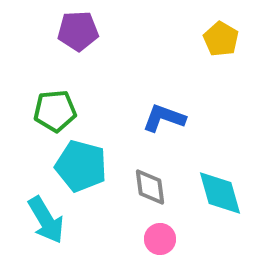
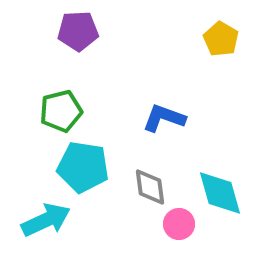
green pentagon: moved 6 px right; rotated 9 degrees counterclockwise
cyan pentagon: moved 2 px right, 1 px down; rotated 6 degrees counterclockwise
cyan arrow: rotated 84 degrees counterclockwise
pink circle: moved 19 px right, 15 px up
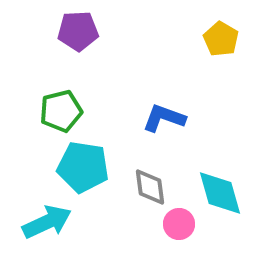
cyan arrow: moved 1 px right, 2 px down
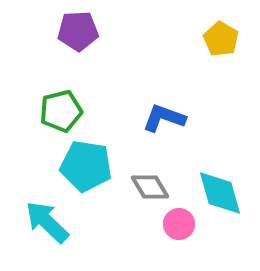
cyan pentagon: moved 3 px right, 1 px up
gray diamond: rotated 24 degrees counterclockwise
cyan arrow: rotated 111 degrees counterclockwise
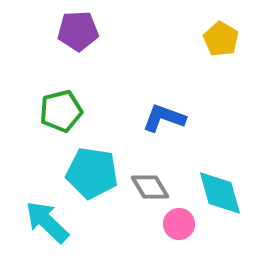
cyan pentagon: moved 6 px right, 7 px down
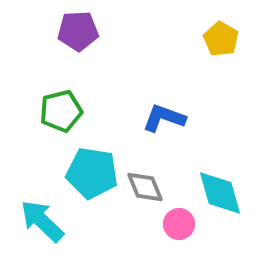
gray diamond: moved 5 px left; rotated 9 degrees clockwise
cyan arrow: moved 5 px left, 1 px up
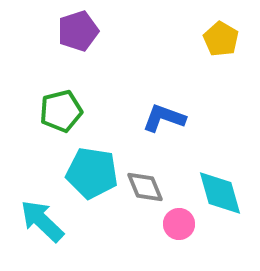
purple pentagon: rotated 15 degrees counterclockwise
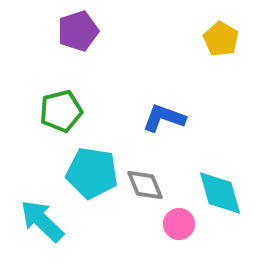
gray diamond: moved 2 px up
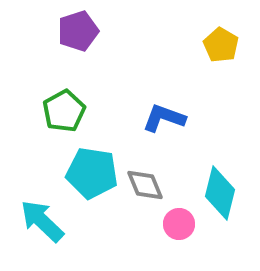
yellow pentagon: moved 6 px down
green pentagon: moved 3 px right; rotated 15 degrees counterclockwise
cyan diamond: rotated 30 degrees clockwise
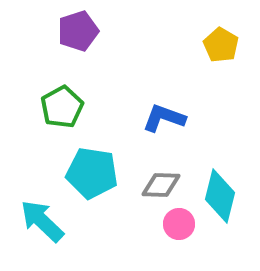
green pentagon: moved 2 px left, 4 px up
gray diamond: moved 16 px right; rotated 66 degrees counterclockwise
cyan diamond: moved 3 px down
